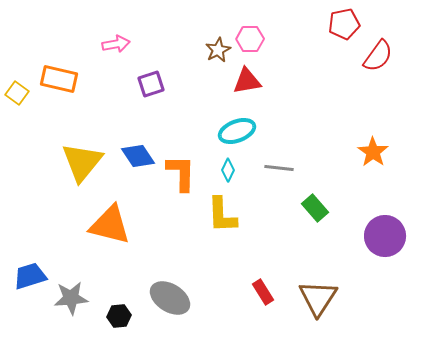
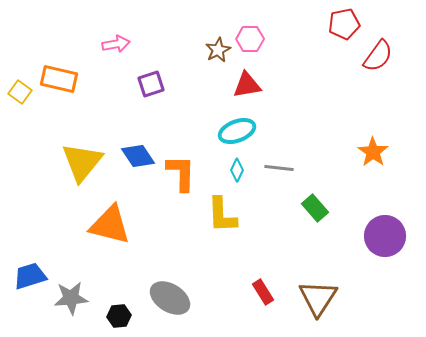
red triangle: moved 4 px down
yellow square: moved 3 px right, 1 px up
cyan diamond: moved 9 px right
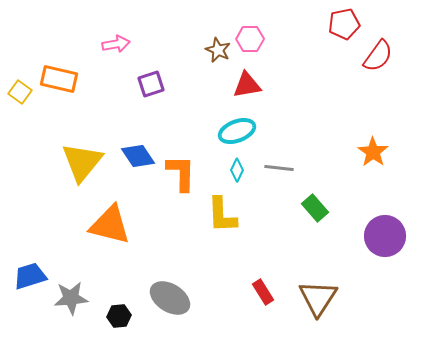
brown star: rotated 20 degrees counterclockwise
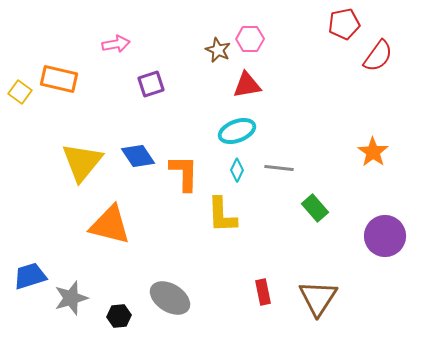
orange L-shape: moved 3 px right
red rectangle: rotated 20 degrees clockwise
gray star: rotated 12 degrees counterclockwise
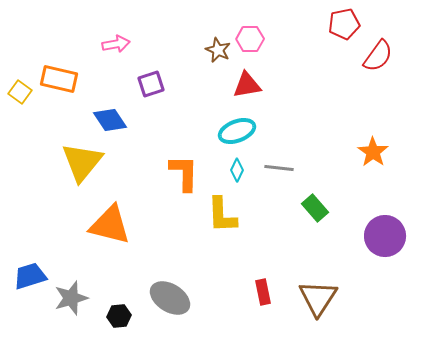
blue diamond: moved 28 px left, 36 px up
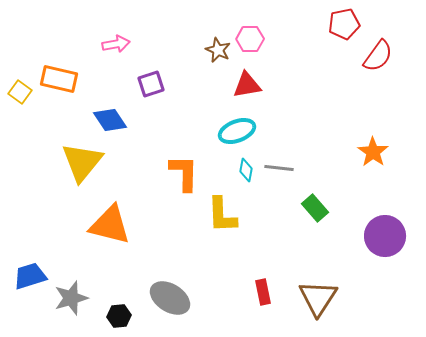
cyan diamond: moved 9 px right; rotated 15 degrees counterclockwise
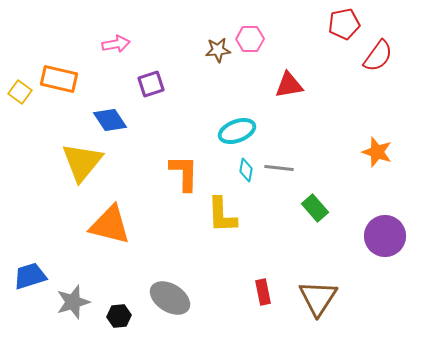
brown star: rotated 30 degrees counterclockwise
red triangle: moved 42 px right
orange star: moved 4 px right; rotated 16 degrees counterclockwise
gray star: moved 2 px right, 4 px down
